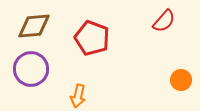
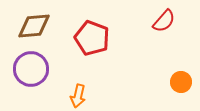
orange circle: moved 2 px down
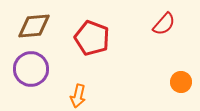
red semicircle: moved 3 px down
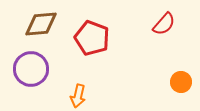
brown diamond: moved 7 px right, 2 px up
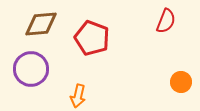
red semicircle: moved 2 px right, 3 px up; rotated 20 degrees counterclockwise
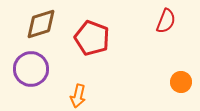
brown diamond: rotated 12 degrees counterclockwise
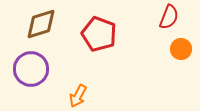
red semicircle: moved 3 px right, 4 px up
red pentagon: moved 7 px right, 4 px up
orange circle: moved 33 px up
orange arrow: rotated 15 degrees clockwise
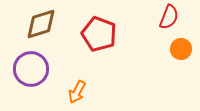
orange arrow: moved 1 px left, 4 px up
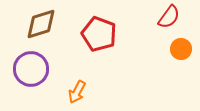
red semicircle: rotated 15 degrees clockwise
